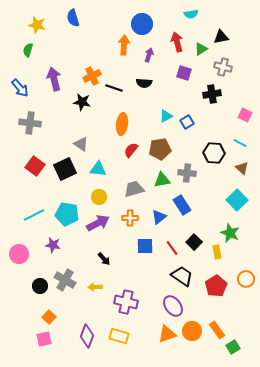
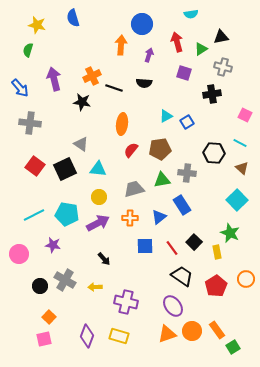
orange arrow at (124, 45): moved 3 px left
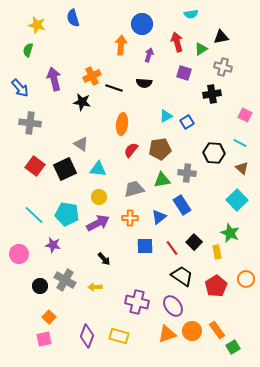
cyan line at (34, 215): rotated 70 degrees clockwise
purple cross at (126, 302): moved 11 px right
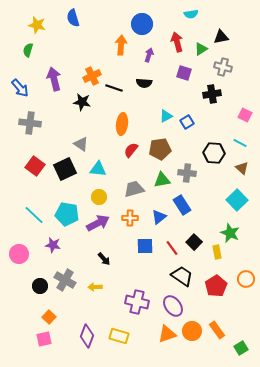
green square at (233, 347): moved 8 px right, 1 px down
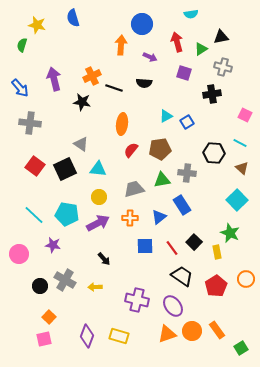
green semicircle at (28, 50): moved 6 px left, 5 px up
purple arrow at (149, 55): moved 1 px right, 2 px down; rotated 96 degrees clockwise
purple cross at (137, 302): moved 2 px up
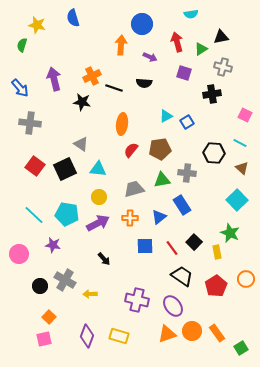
yellow arrow at (95, 287): moved 5 px left, 7 px down
orange rectangle at (217, 330): moved 3 px down
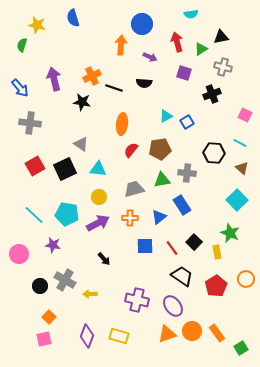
black cross at (212, 94): rotated 12 degrees counterclockwise
red square at (35, 166): rotated 24 degrees clockwise
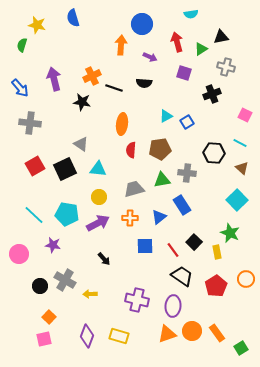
gray cross at (223, 67): moved 3 px right
red semicircle at (131, 150): rotated 35 degrees counterclockwise
red line at (172, 248): moved 1 px right, 2 px down
purple ellipse at (173, 306): rotated 40 degrees clockwise
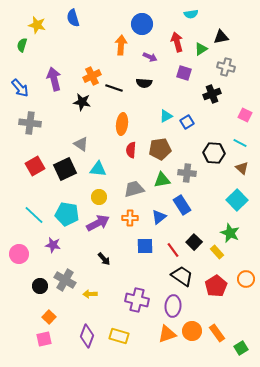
yellow rectangle at (217, 252): rotated 32 degrees counterclockwise
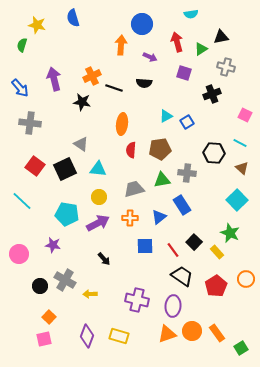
red square at (35, 166): rotated 24 degrees counterclockwise
cyan line at (34, 215): moved 12 px left, 14 px up
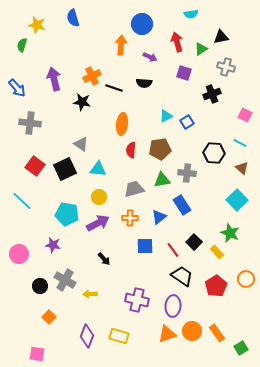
blue arrow at (20, 88): moved 3 px left
pink square at (44, 339): moved 7 px left, 15 px down; rotated 21 degrees clockwise
